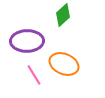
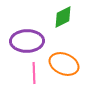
green diamond: moved 2 px down; rotated 15 degrees clockwise
pink line: moved 2 px up; rotated 30 degrees clockwise
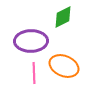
purple ellipse: moved 4 px right
orange ellipse: moved 2 px down
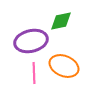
green diamond: moved 2 px left, 4 px down; rotated 15 degrees clockwise
purple ellipse: rotated 12 degrees counterclockwise
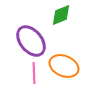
green diamond: moved 6 px up; rotated 10 degrees counterclockwise
purple ellipse: rotated 64 degrees clockwise
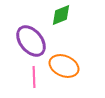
pink line: moved 4 px down
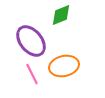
orange ellipse: rotated 36 degrees counterclockwise
pink line: moved 2 px left, 3 px up; rotated 25 degrees counterclockwise
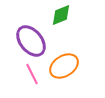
orange ellipse: rotated 20 degrees counterclockwise
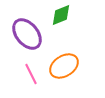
purple ellipse: moved 4 px left, 7 px up
pink line: moved 1 px left
